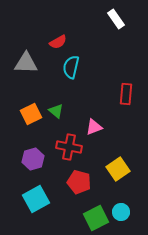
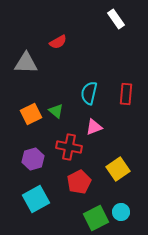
cyan semicircle: moved 18 px right, 26 px down
red pentagon: rotated 30 degrees clockwise
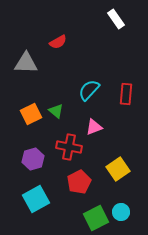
cyan semicircle: moved 3 px up; rotated 30 degrees clockwise
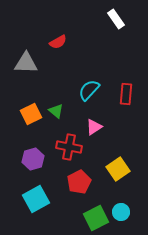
pink triangle: rotated 12 degrees counterclockwise
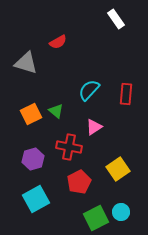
gray triangle: rotated 15 degrees clockwise
